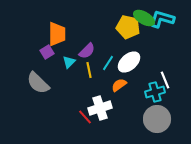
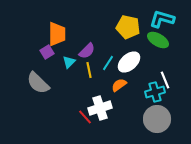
green ellipse: moved 14 px right, 22 px down
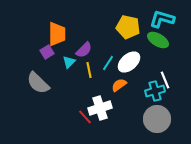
purple semicircle: moved 3 px left, 1 px up
cyan cross: moved 1 px up
